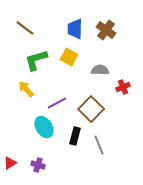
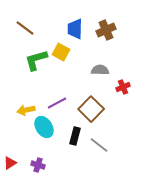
brown cross: rotated 30 degrees clockwise
yellow square: moved 8 px left, 5 px up
yellow arrow: moved 21 px down; rotated 60 degrees counterclockwise
gray line: rotated 30 degrees counterclockwise
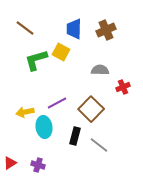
blue trapezoid: moved 1 px left
yellow arrow: moved 1 px left, 2 px down
cyan ellipse: rotated 25 degrees clockwise
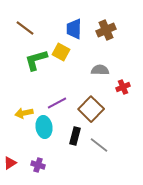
yellow arrow: moved 1 px left, 1 px down
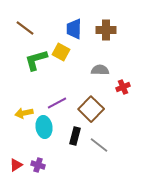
brown cross: rotated 24 degrees clockwise
red triangle: moved 6 px right, 2 px down
